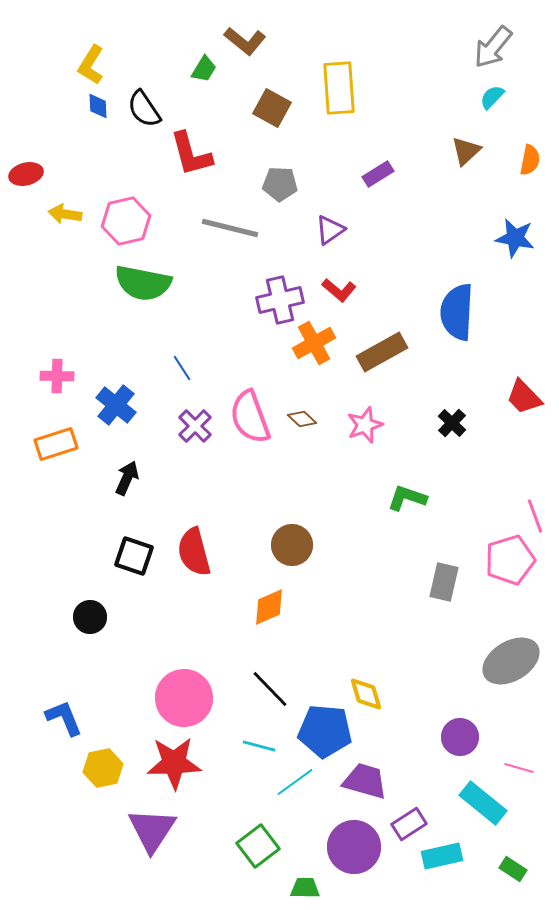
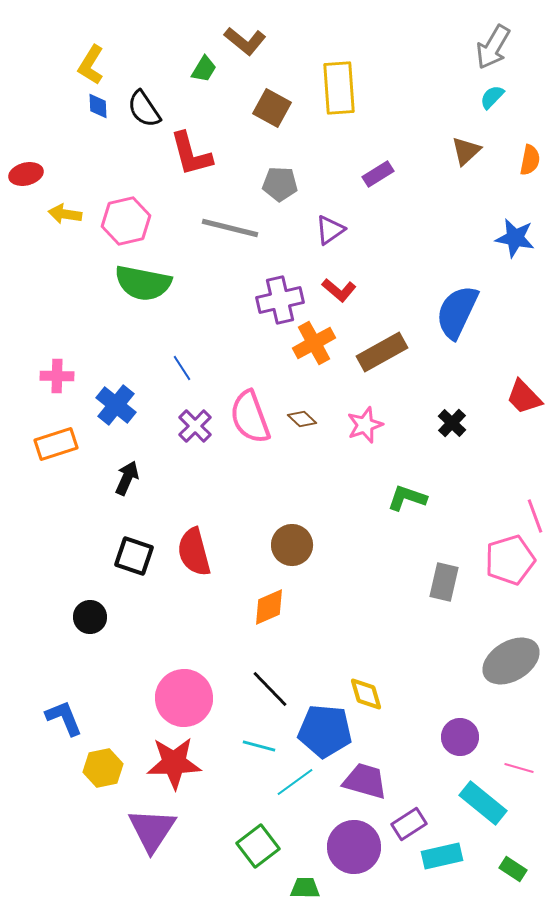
gray arrow at (493, 47): rotated 9 degrees counterclockwise
blue semicircle at (457, 312): rotated 22 degrees clockwise
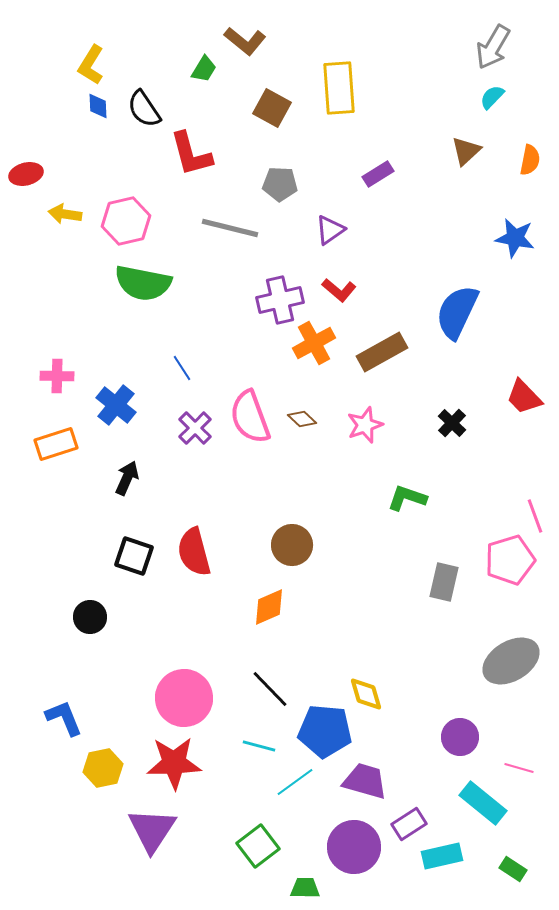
purple cross at (195, 426): moved 2 px down
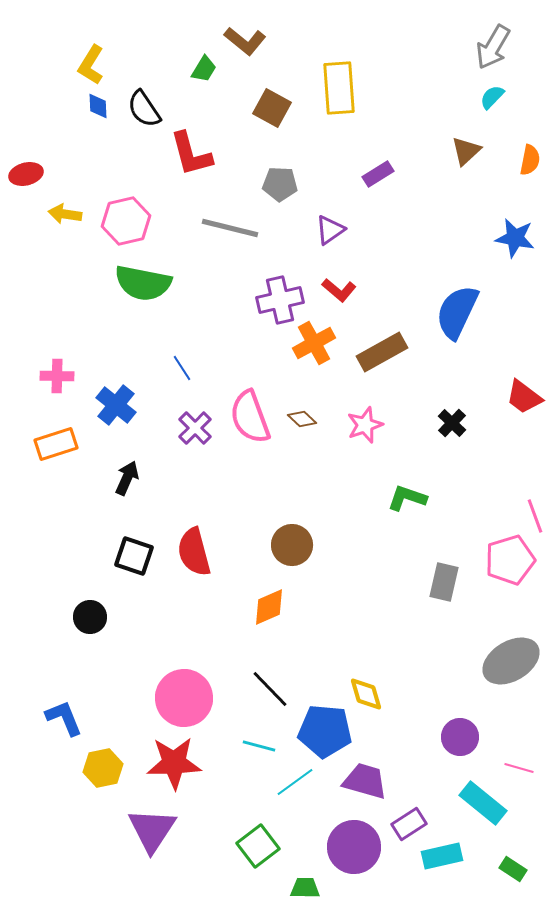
red trapezoid at (524, 397): rotated 9 degrees counterclockwise
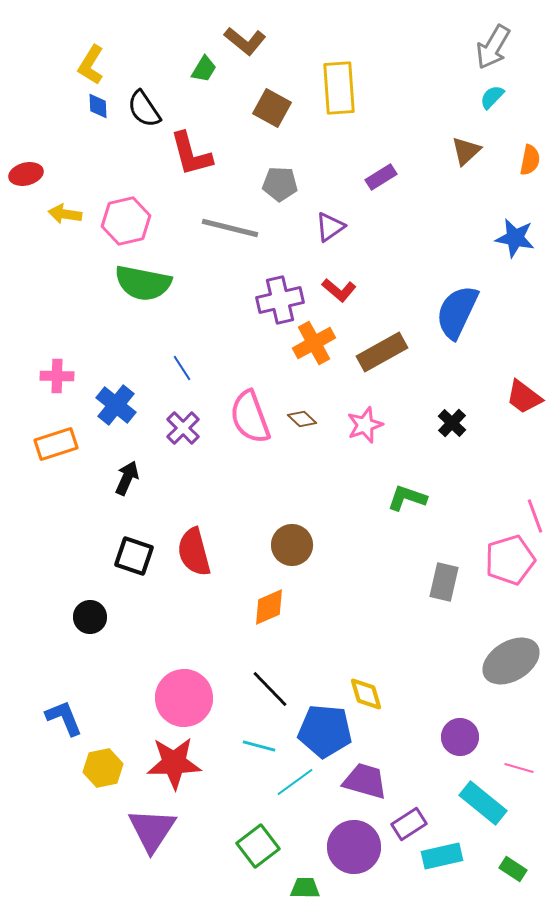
purple rectangle at (378, 174): moved 3 px right, 3 px down
purple triangle at (330, 230): moved 3 px up
purple cross at (195, 428): moved 12 px left
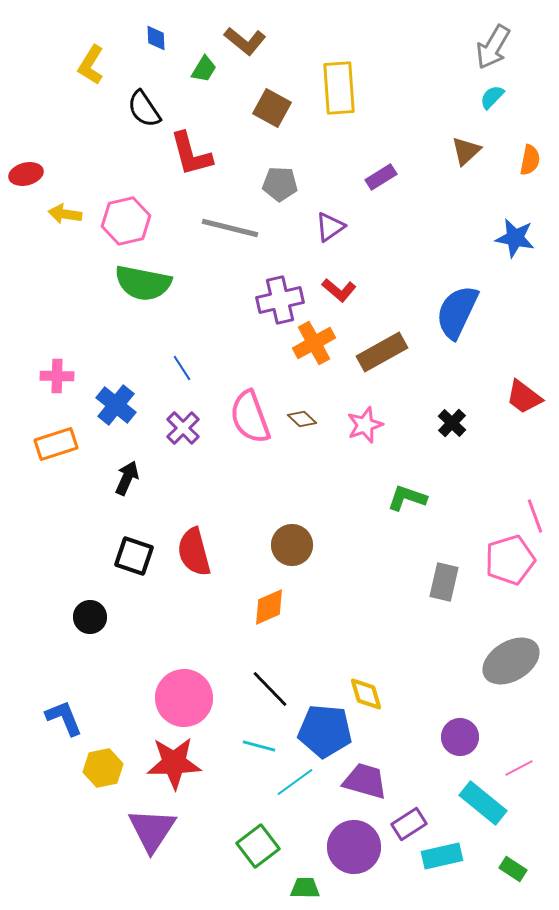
blue diamond at (98, 106): moved 58 px right, 68 px up
pink line at (519, 768): rotated 44 degrees counterclockwise
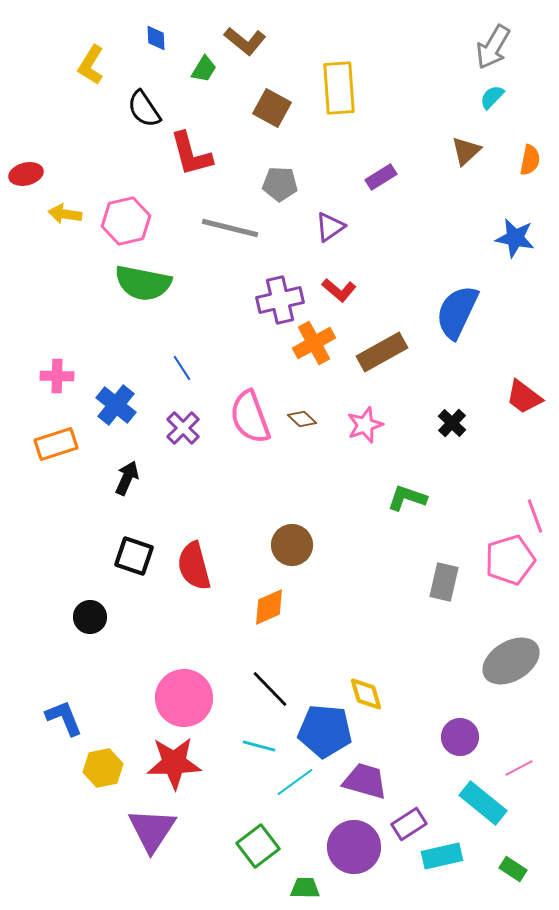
red semicircle at (194, 552): moved 14 px down
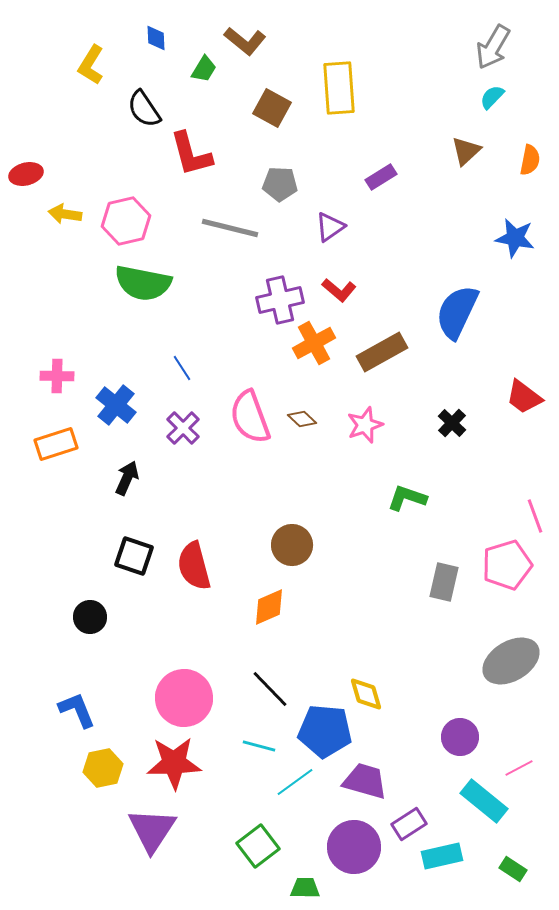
pink pentagon at (510, 560): moved 3 px left, 5 px down
blue L-shape at (64, 718): moved 13 px right, 8 px up
cyan rectangle at (483, 803): moved 1 px right, 2 px up
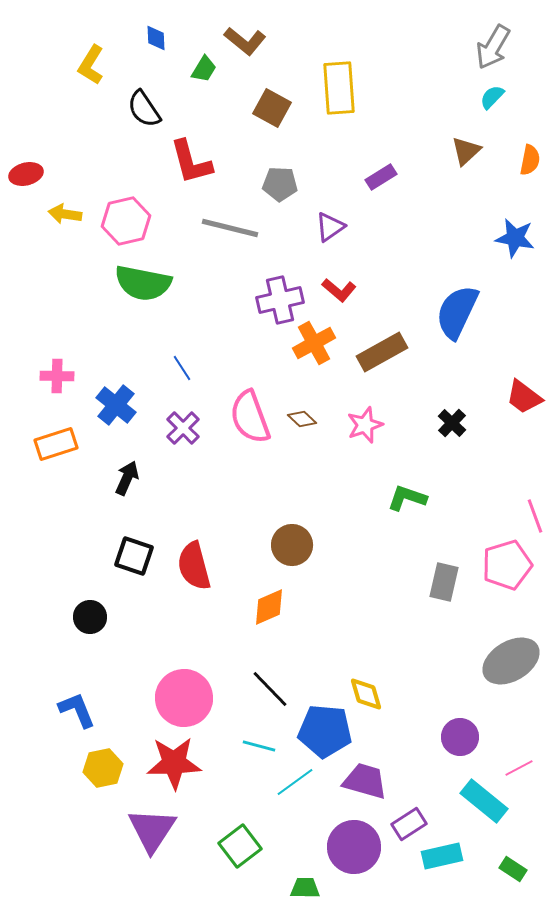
red L-shape at (191, 154): moved 8 px down
green square at (258, 846): moved 18 px left
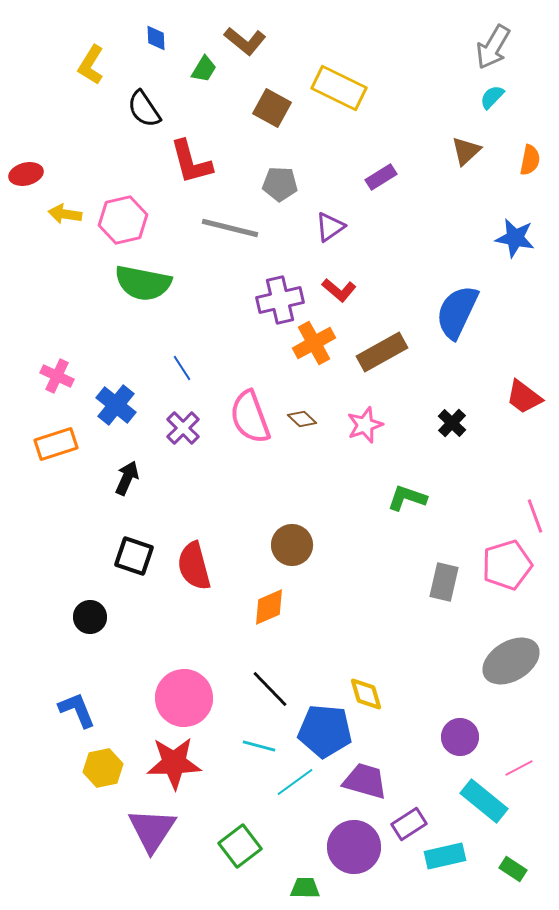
yellow rectangle at (339, 88): rotated 60 degrees counterclockwise
pink hexagon at (126, 221): moved 3 px left, 1 px up
pink cross at (57, 376): rotated 24 degrees clockwise
cyan rectangle at (442, 856): moved 3 px right
